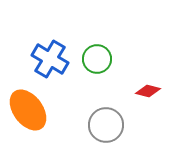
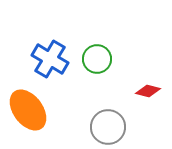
gray circle: moved 2 px right, 2 px down
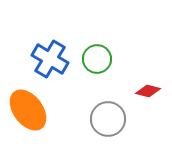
gray circle: moved 8 px up
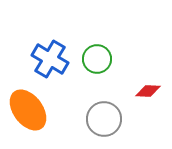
red diamond: rotated 10 degrees counterclockwise
gray circle: moved 4 px left
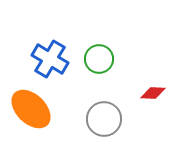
green circle: moved 2 px right
red diamond: moved 5 px right, 2 px down
orange ellipse: moved 3 px right, 1 px up; rotated 9 degrees counterclockwise
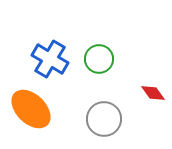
red diamond: rotated 50 degrees clockwise
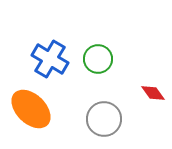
green circle: moved 1 px left
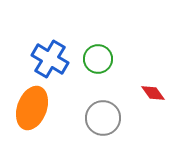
orange ellipse: moved 1 px right, 1 px up; rotated 66 degrees clockwise
gray circle: moved 1 px left, 1 px up
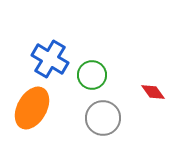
green circle: moved 6 px left, 16 px down
red diamond: moved 1 px up
orange ellipse: rotated 9 degrees clockwise
